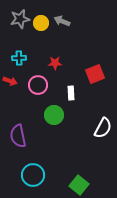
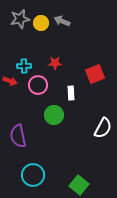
cyan cross: moved 5 px right, 8 px down
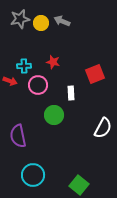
red star: moved 2 px left, 1 px up; rotated 16 degrees clockwise
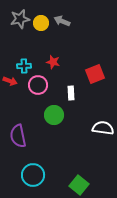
white semicircle: rotated 110 degrees counterclockwise
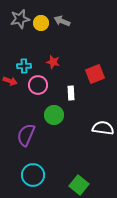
purple semicircle: moved 8 px right, 1 px up; rotated 35 degrees clockwise
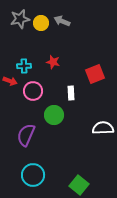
pink circle: moved 5 px left, 6 px down
white semicircle: rotated 10 degrees counterclockwise
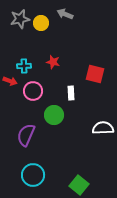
gray arrow: moved 3 px right, 7 px up
red square: rotated 36 degrees clockwise
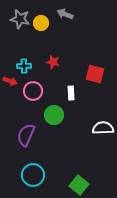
gray star: rotated 24 degrees clockwise
